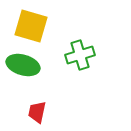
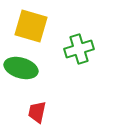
green cross: moved 1 px left, 6 px up
green ellipse: moved 2 px left, 3 px down
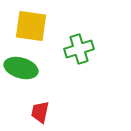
yellow square: rotated 8 degrees counterclockwise
red trapezoid: moved 3 px right
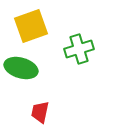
yellow square: rotated 28 degrees counterclockwise
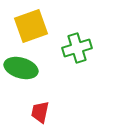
green cross: moved 2 px left, 1 px up
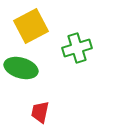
yellow square: rotated 8 degrees counterclockwise
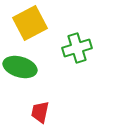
yellow square: moved 1 px left, 3 px up
green ellipse: moved 1 px left, 1 px up
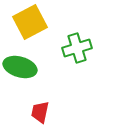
yellow square: moved 1 px up
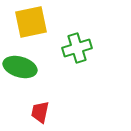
yellow square: moved 1 px right; rotated 16 degrees clockwise
